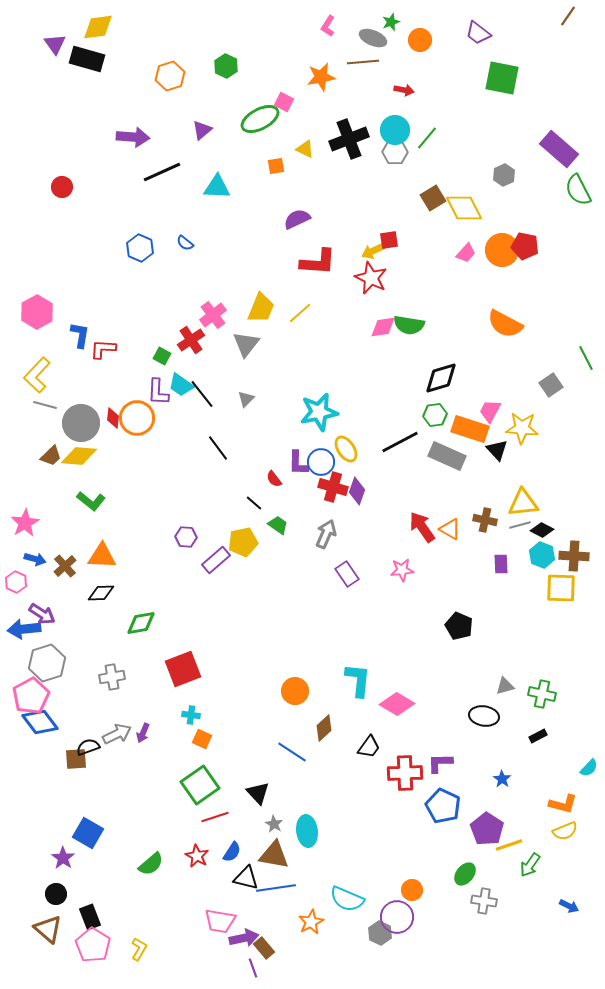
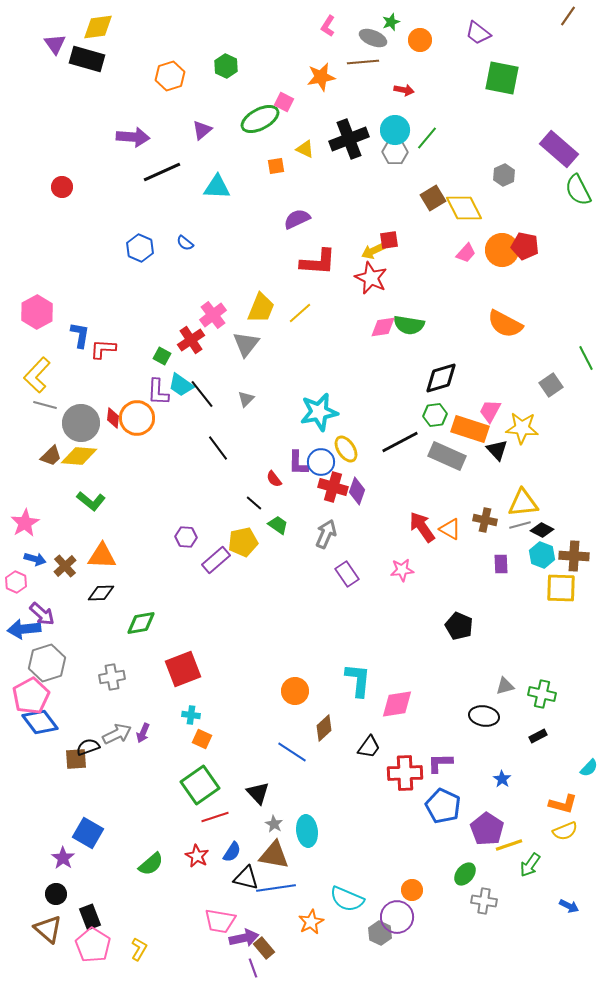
purple arrow at (42, 614): rotated 8 degrees clockwise
pink diamond at (397, 704): rotated 40 degrees counterclockwise
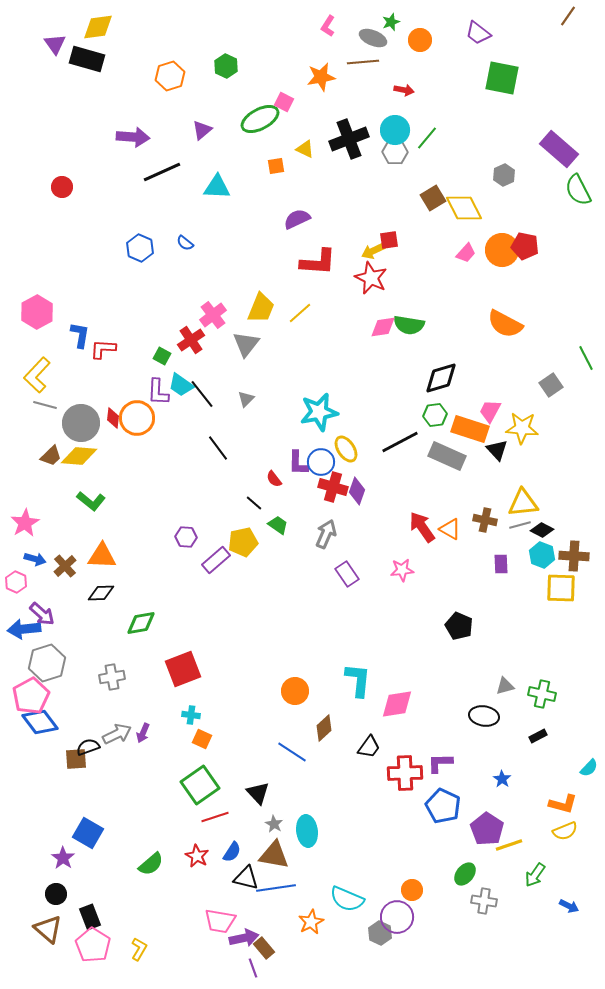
green arrow at (530, 865): moved 5 px right, 10 px down
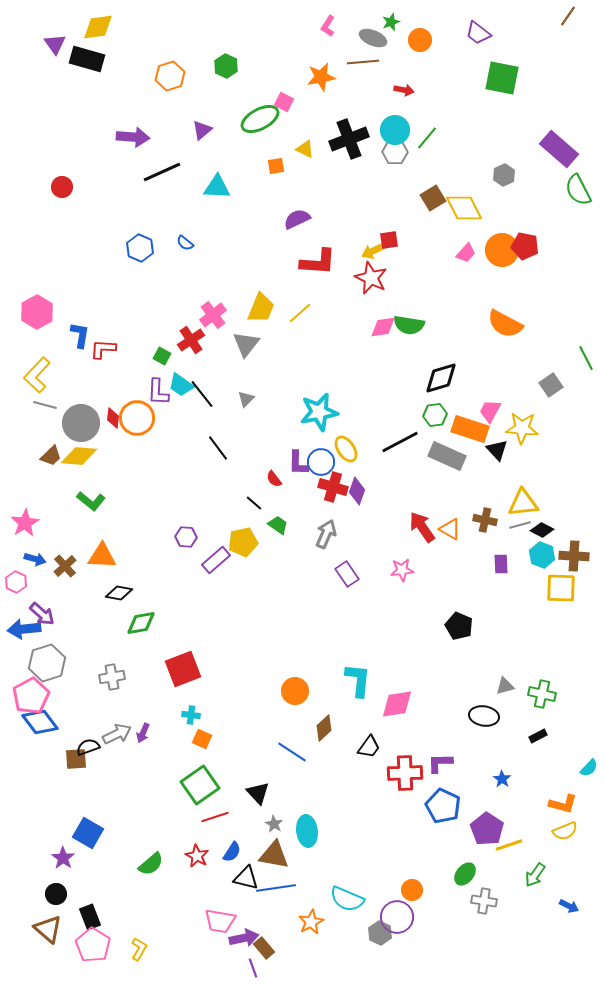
black diamond at (101, 593): moved 18 px right; rotated 12 degrees clockwise
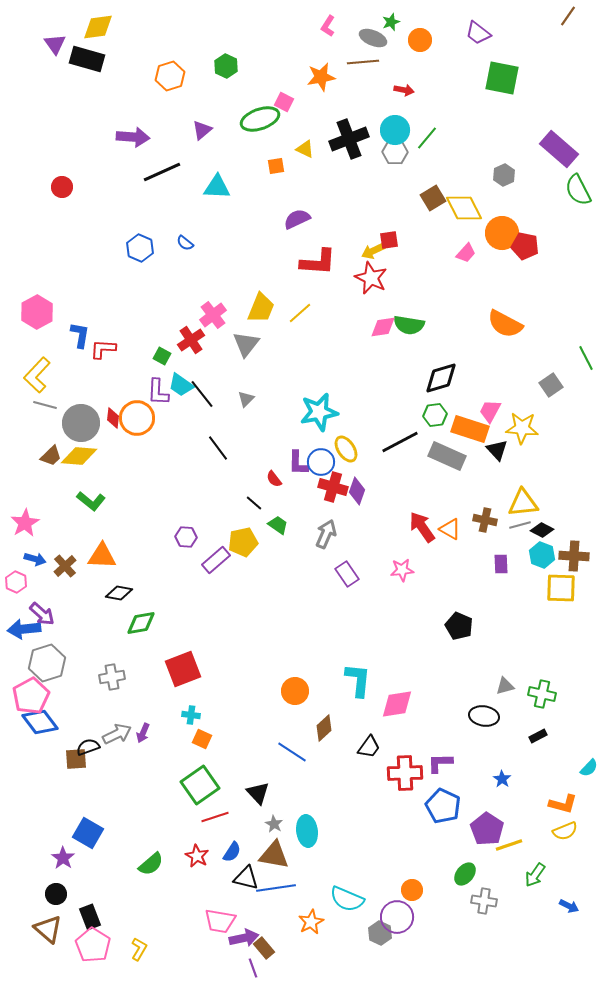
green ellipse at (260, 119): rotated 9 degrees clockwise
orange circle at (502, 250): moved 17 px up
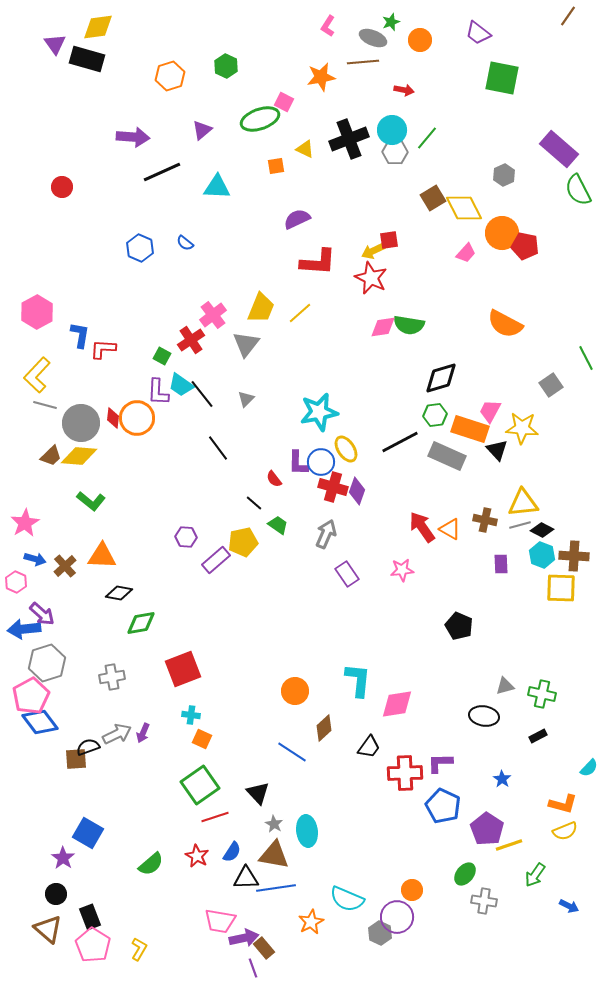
cyan circle at (395, 130): moved 3 px left
black triangle at (246, 878): rotated 16 degrees counterclockwise
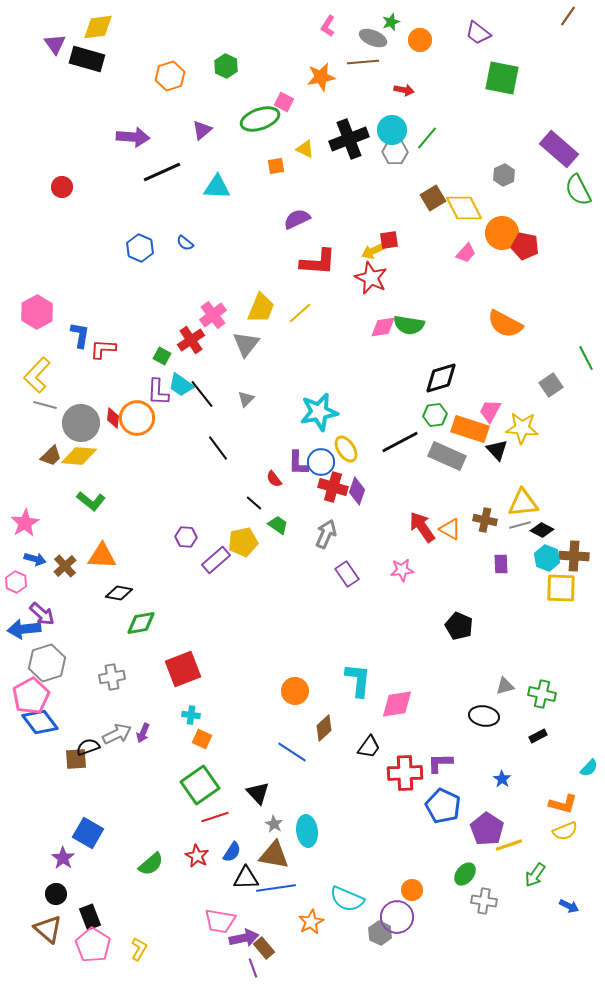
cyan hexagon at (542, 555): moved 5 px right, 3 px down
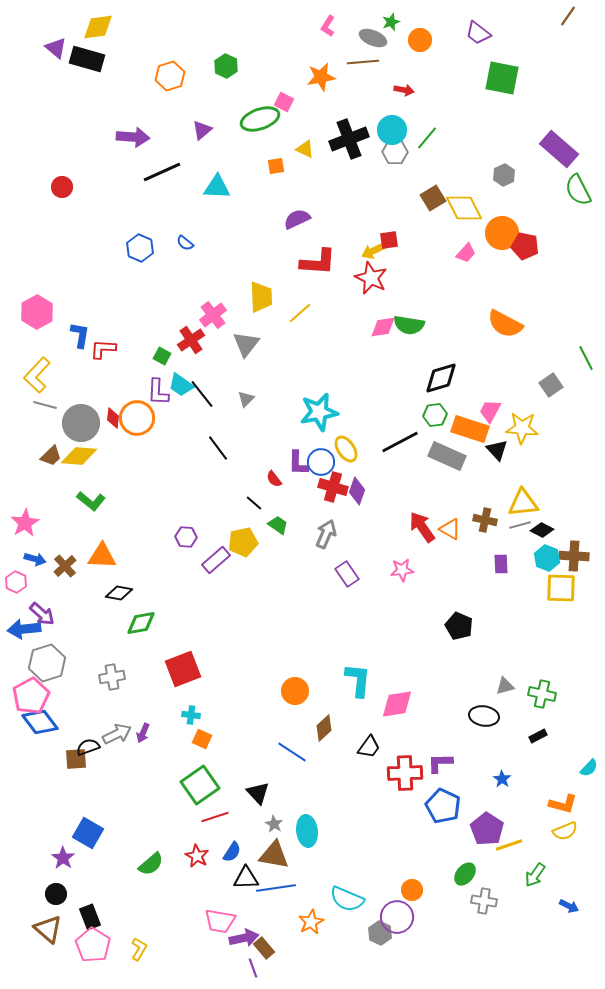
purple triangle at (55, 44): moved 1 px right, 4 px down; rotated 15 degrees counterclockwise
yellow trapezoid at (261, 308): moved 11 px up; rotated 24 degrees counterclockwise
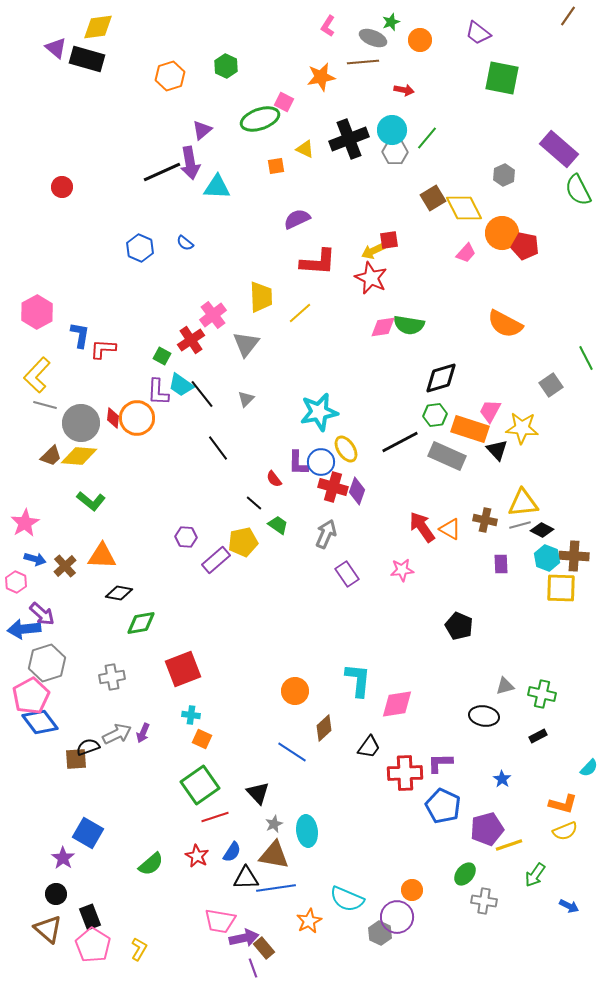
purple arrow at (133, 137): moved 57 px right, 26 px down; rotated 76 degrees clockwise
gray star at (274, 824): rotated 18 degrees clockwise
purple pentagon at (487, 829): rotated 24 degrees clockwise
orange star at (311, 922): moved 2 px left, 1 px up
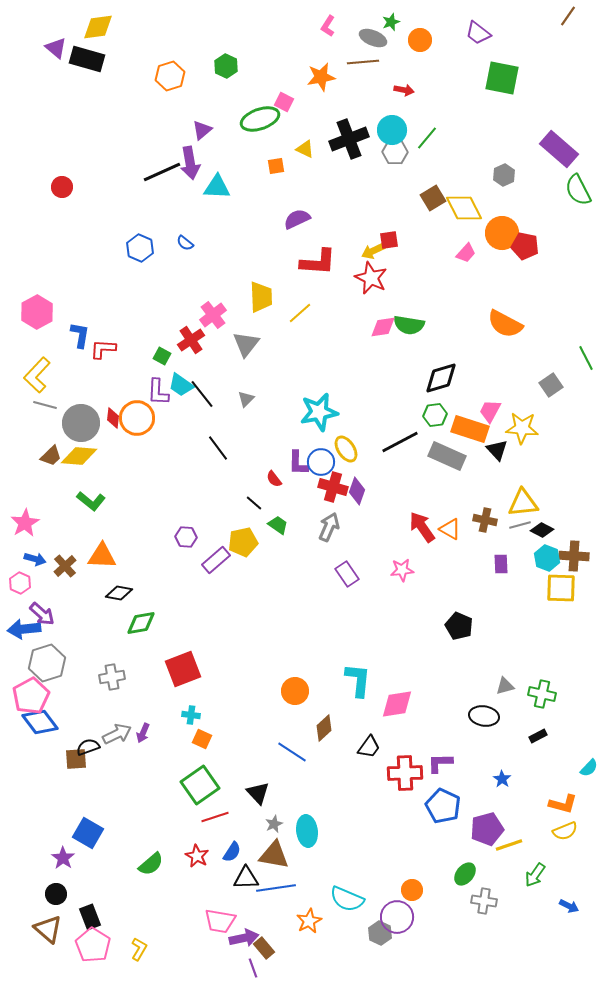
gray arrow at (326, 534): moved 3 px right, 7 px up
pink hexagon at (16, 582): moved 4 px right, 1 px down
